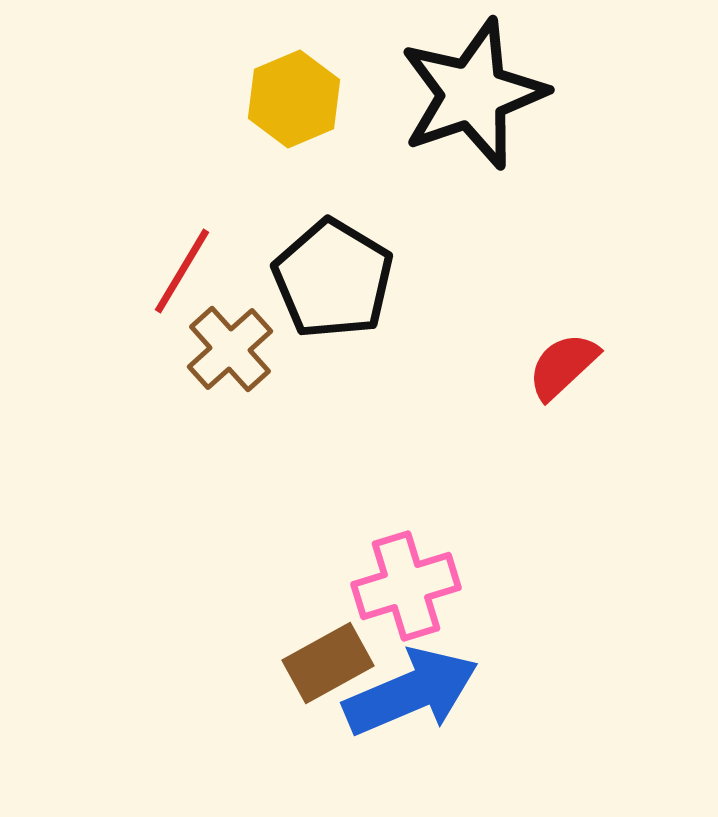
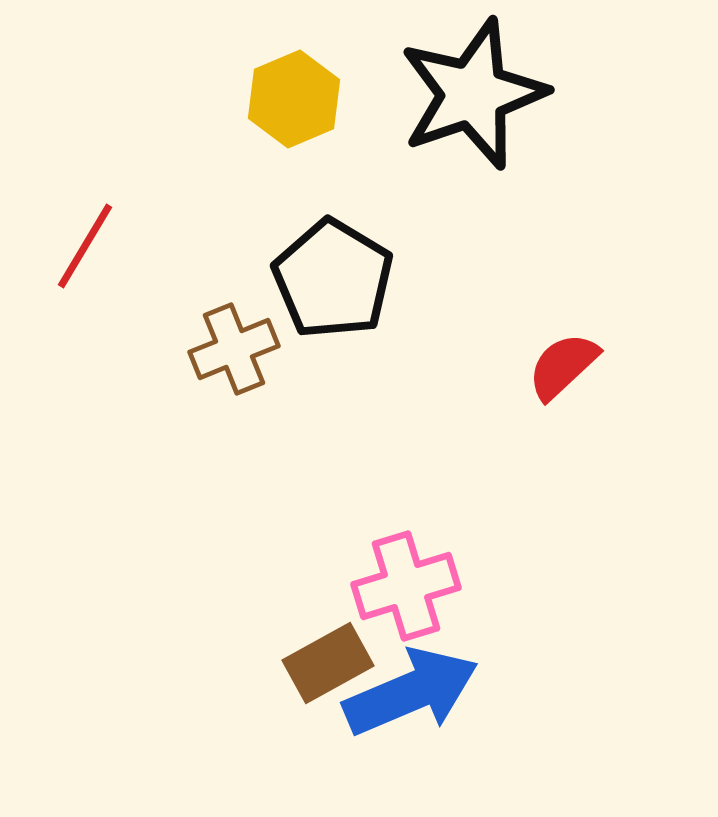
red line: moved 97 px left, 25 px up
brown cross: moved 4 px right; rotated 20 degrees clockwise
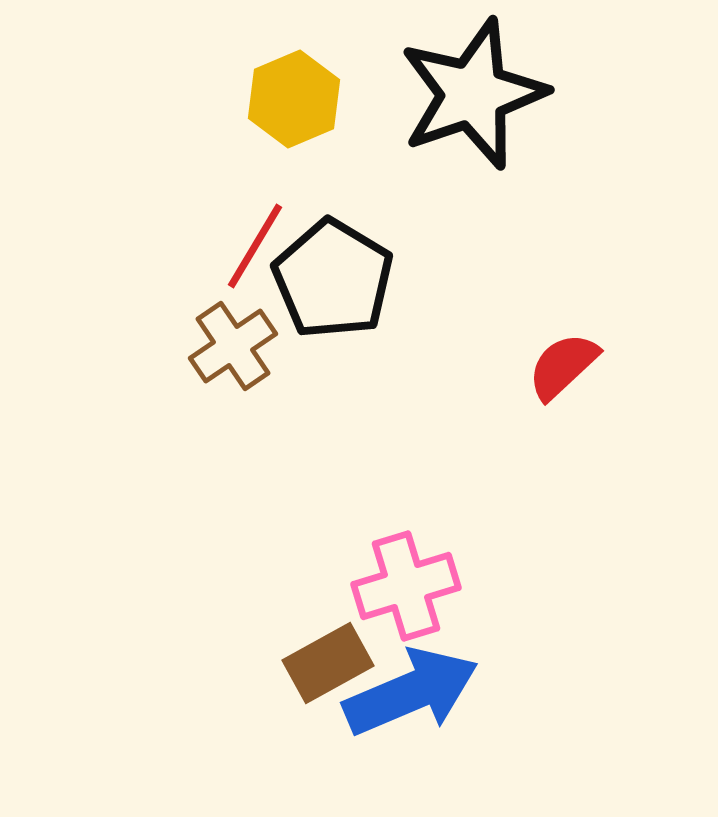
red line: moved 170 px right
brown cross: moved 1 px left, 3 px up; rotated 12 degrees counterclockwise
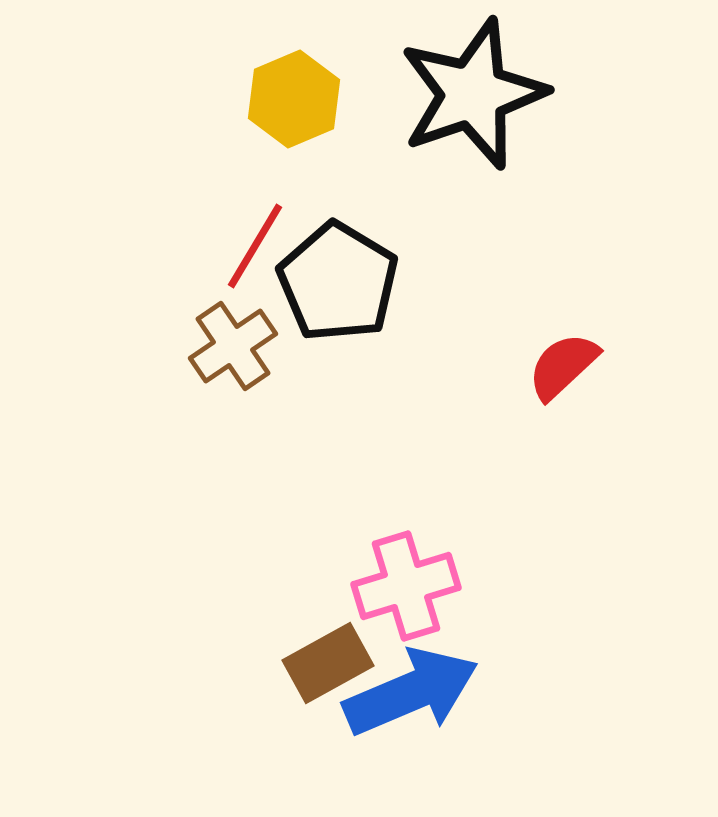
black pentagon: moved 5 px right, 3 px down
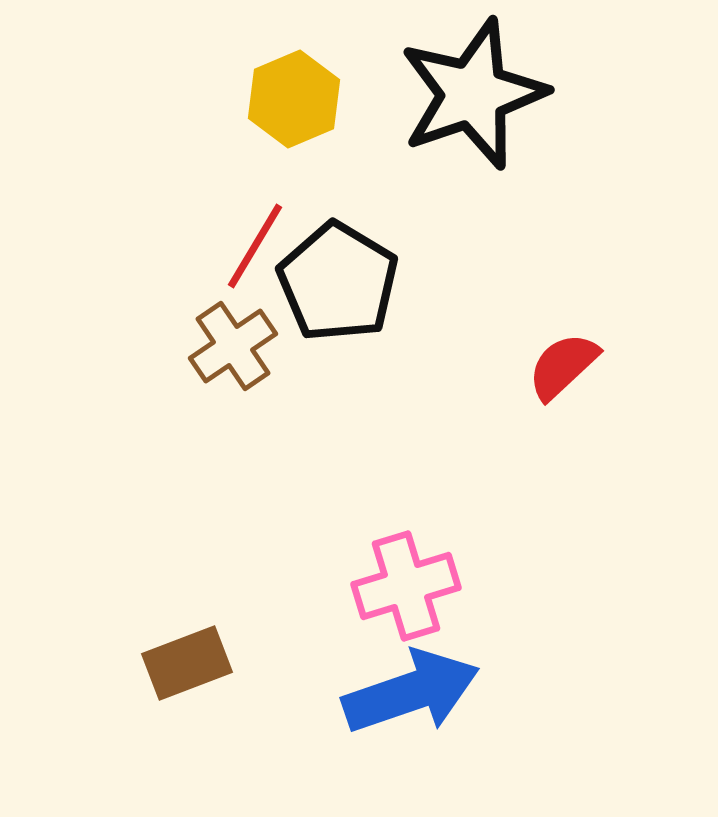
brown rectangle: moved 141 px left; rotated 8 degrees clockwise
blue arrow: rotated 4 degrees clockwise
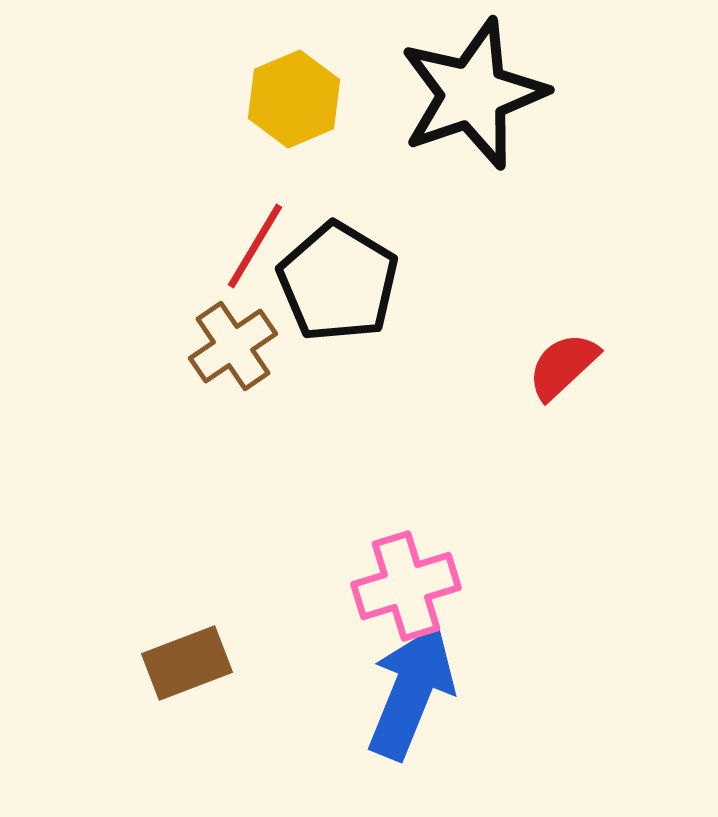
blue arrow: rotated 49 degrees counterclockwise
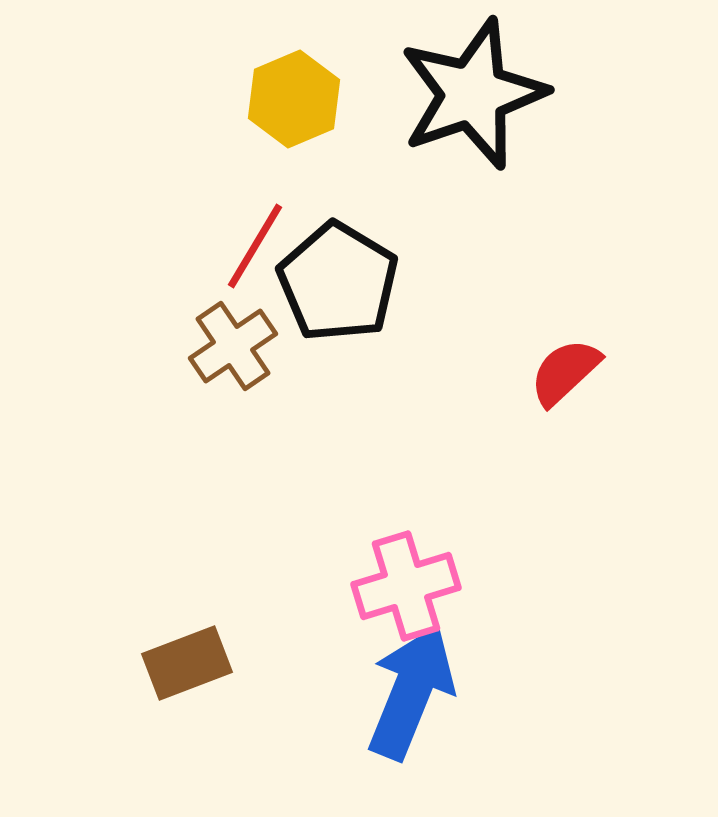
red semicircle: moved 2 px right, 6 px down
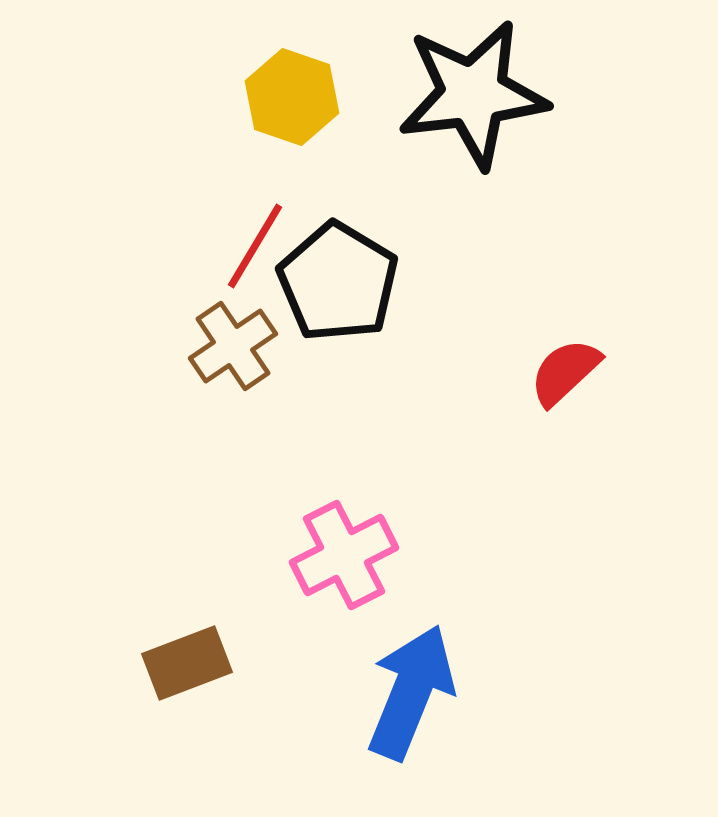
black star: rotated 12 degrees clockwise
yellow hexagon: moved 2 px left, 2 px up; rotated 18 degrees counterclockwise
pink cross: moved 62 px left, 31 px up; rotated 10 degrees counterclockwise
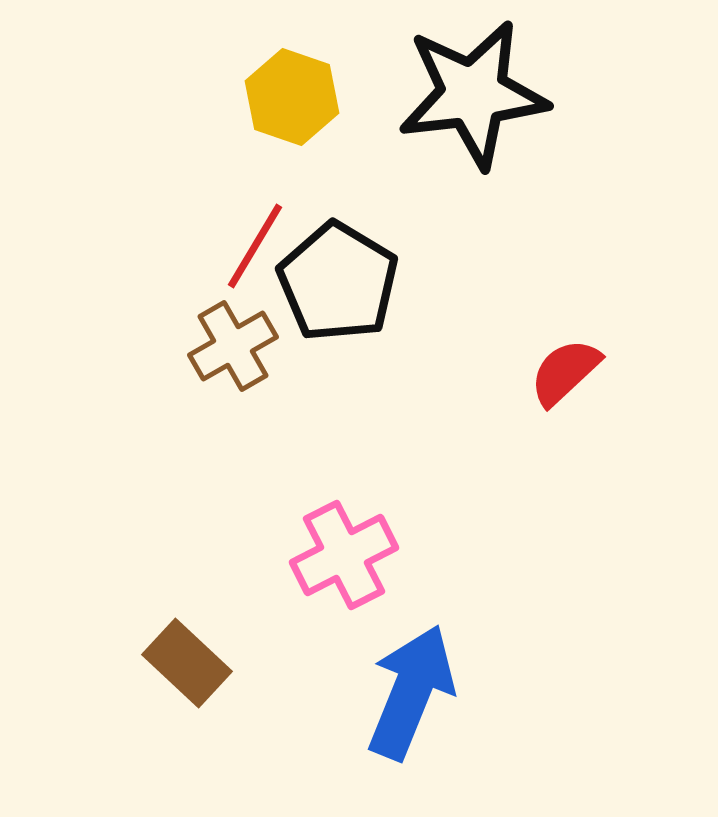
brown cross: rotated 4 degrees clockwise
brown rectangle: rotated 64 degrees clockwise
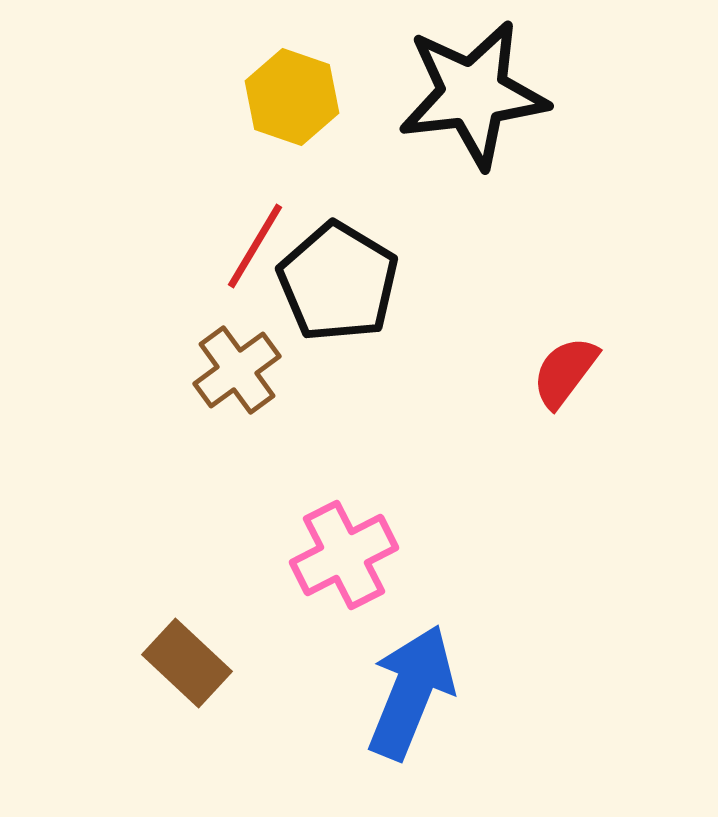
brown cross: moved 4 px right, 24 px down; rotated 6 degrees counterclockwise
red semicircle: rotated 10 degrees counterclockwise
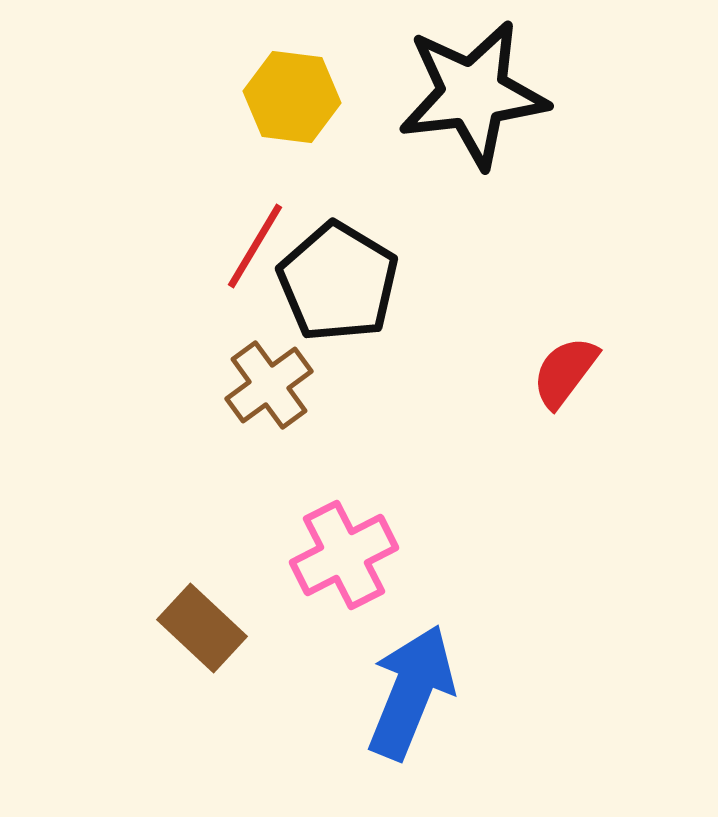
yellow hexagon: rotated 12 degrees counterclockwise
brown cross: moved 32 px right, 15 px down
brown rectangle: moved 15 px right, 35 px up
